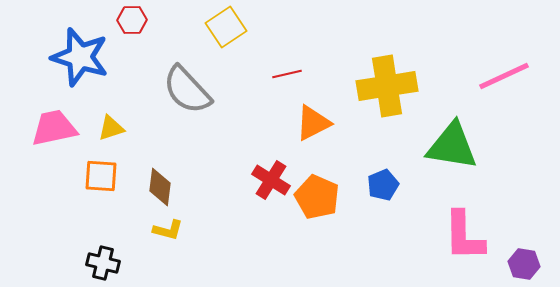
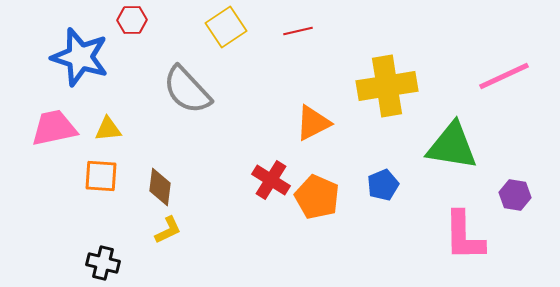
red line: moved 11 px right, 43 px up
yellow triangle: moved 3 px left, 1 px down; rotated 12 degrees clockwise
yellow L-shape: rotated 40 degrees counterclockwise
purple hexagon: moved 9 px left, 69 px up
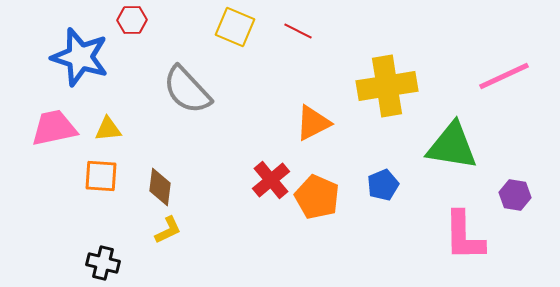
yellow square: moved 9 px right; rotated 33 degrees counterclockwise
red line: rotated 40 degrees clockwise
red cross: rotated 18 degrees clockwise
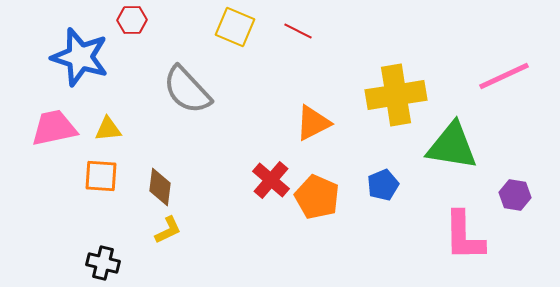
yellow cross: moved 9 px right, 9 px down
red cross: rotated 9 degrees counterclockwise
